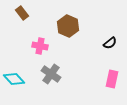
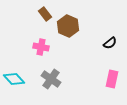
brown rectangle: moved 23 px right, 1 px down
pink cross: moved 1 px right, 1 px down
gray cross: moved 5 px down
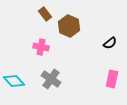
brown hexagon: moved 1 px right
cyan diamond: moved 2 px down
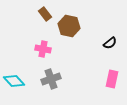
brown hexagon: rotated 10 degrees counterclockwise
pink cross: moved 2 px right, 2 px down
gray cross: rotated 36 degrees clockwise
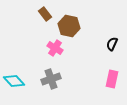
black semicircle: moved 2 px right, 1 px down; rotated 152 degrees clockwise
pink cross: moved 12 px right, 1 px up; rotated 21 degrees clockwise
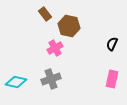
pink cross: rotated 28 degrees clockwise
cyan diamond: moved 2 px right, 1 px down; rotated 35 degrees counterclockwise
